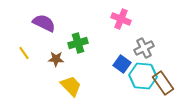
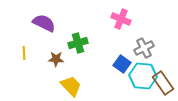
yellow line: rotated 32 degrees clockwise
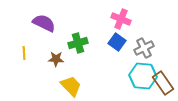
blue square: moved 5 px left, 22 px up
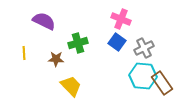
purple semicircle: moved 2 px up
brown rectangle: moved 1 px left
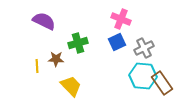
blue square: rotated 30 degrees clockwise
yellow line: moved 13 px right, 13 px down
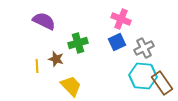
brown star: rotated 14 degrees clockwise
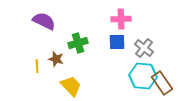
pink cross: rotated 24 degrees counterclockwise
blue square: rotated 24 degrees clockwise
gray cross: rotated 24 degrees counterclockwise
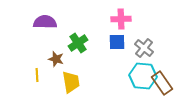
purple semicircle: moved 1 px right, 1 px down; rotated 25 degrees counterclockwise
green cross: rotated 18 degrees counterclockwise
yellow line: moved 9 px down
yellow trapezoid: moved 4 px up; rotated 35 degrees clockwise
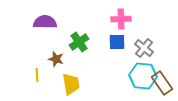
green cross: moved 1 px right, 1 px up
yellow trapezoid: moved 2 px down
